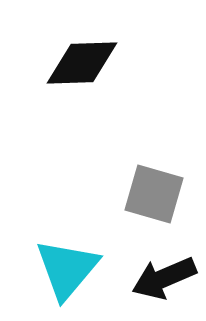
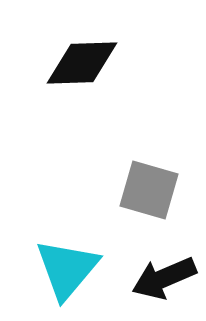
gray square: moved 5 px left, 4 px up
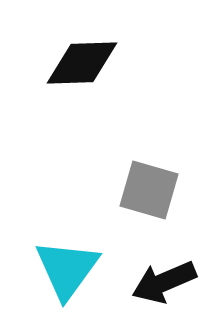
cyan triangle: rotated 4 degrees counterclockwise
black arrow: moved 4 px down
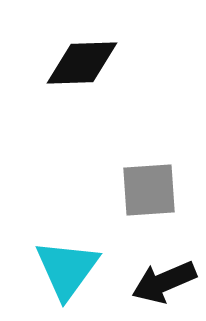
gray square: rotated 20 degrees counterclockwise
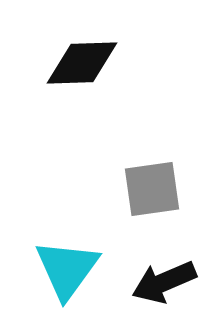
gray square: moved 3 px right, 1 px up; rotated 4 degrees counterclockwise
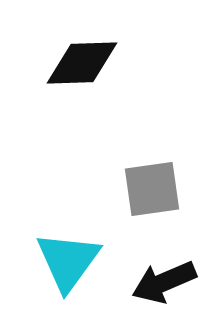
cyan triangle: moved 1 px right, 8 px up
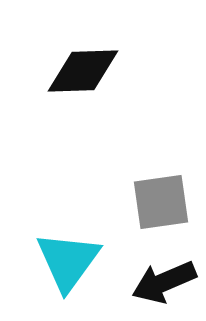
black diamond: moved 1 px right, 8 px down
gray square: moved 9 px right, 13 px down
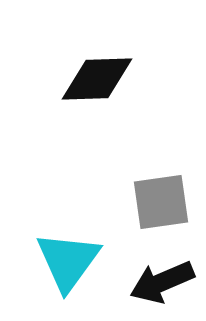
black diamond: moved 14 px right, 8 px down
black arrow: moved 2 px left
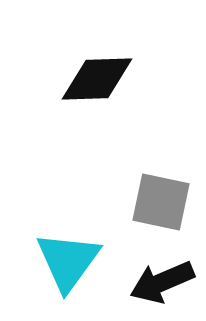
gray square: rotated 20 degrees clockwise
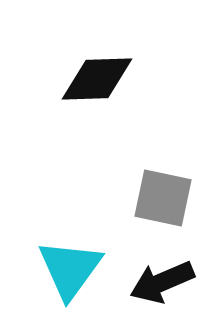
gray square: moved 2 px right, 4 px up
cyan triangle: moved 2 px right, 8 px down
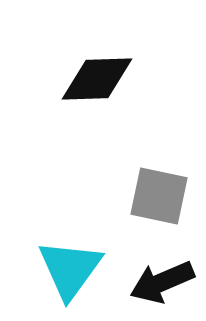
gray square: moved 4 px left, 2 px up
